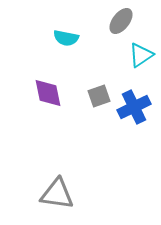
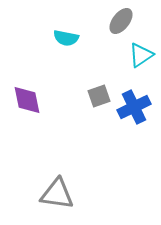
purple diamond: moved 21 px left, 7 px down
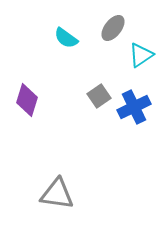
gray ellipse: moved 8 px left, 7 px down
cyan semicircle: rotated 25 degrees clockwise
gray square: rotated 15 degrees counterclockwise
purple diamond: rotated 28 degrees clockwise
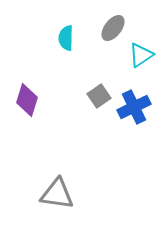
cyan semicircle: rotated 55 degrees clockwise
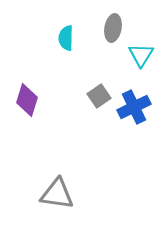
gray ellipse: rotated 28 degrees counterclockwise
cyan triangle: rotated 24 degrees counterclockwise
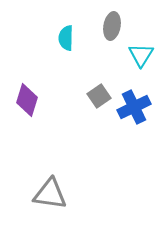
gray ellipse: moved 1 px left, 2 px up
gray triangle: moved 7 px left
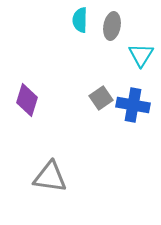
cyan semicircle: moved 14 px right, 18 px up
gray square: moved 2 px right, 2 px down
blue cross: moved 1 px left, 2 px up; rotated 36 degrees clockwise
gray triangle: moved 17 px up
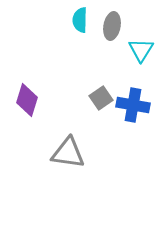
cyan triangle: moved 5 px up
gray triangle: moved 18 px right, 24 px up
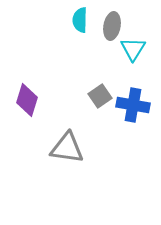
cyan triangle: moved 8 px left, 1 px up
gray square: moved 1 px left, 2 px up
gray triangle: moved 1 px left, 5 px up
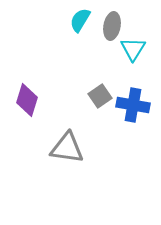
cyan semicircle: rotated 30 degrees clockwise
